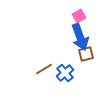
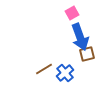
pink square: moved 7 px left, 3 px up
brown square: moved 1 px right
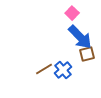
pink square: rotated 16 degrees counterclockwise
blue arrow: rotated 24 degrees counterclockwise
blue cross: moved 2 px left, 3 px up
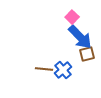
pink square: moved 4 px down
brown line: rotated 36 degrees clockwise
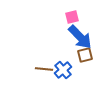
pink square: rotated 32 degrees clockwise
brown square: moved 2 px left, 1 px down
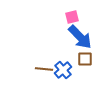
brown square: moved 4 px down; rotated 14 degrees clockwise
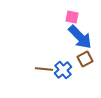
pink square: rotated 24 degrees clockwise
brown square: rotated 28 degrees counterclockwise
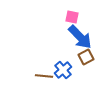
brown square: moved 1 px right, 2 px up
brown line: moved 7 px down
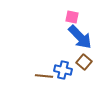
brown square: moved 2 px left, 5 px down; rotated 21 degrees counterclockwise
blue cross: rotated 36 degrees counterclockwise
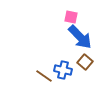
pink square: moved 1 px left
brown square: moved 1 px right
brown line: rotated 30 degrees clockwise
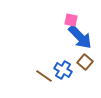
pink square: moved 3 px down
blue cross: rotated 18 degrees clockwise
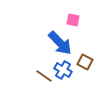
pink square: moved 2 px right
blue arrow: moved 20 px left, 6 px down
brown square: rotated 14 degrees counterclockwise
